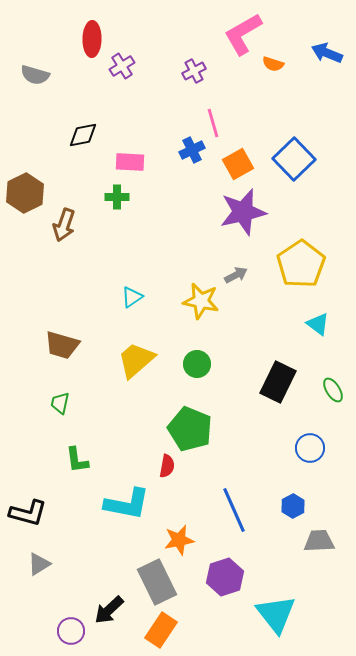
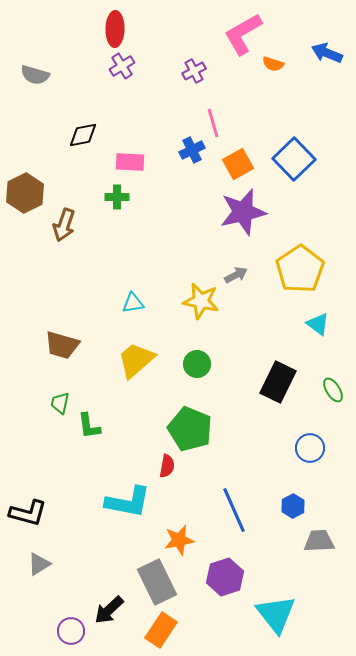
red ellipse at (92, 39): moved 23 px right, 10 px up
yellow pentagon at (301, 264): moved 1 px left, 5 px down
cyan triangle at (132, 297): moved 1 px right, 6 px down; rotated 25 degrees clockwise
green L-shape at (77, 460): moved 12 px right, 34 px up
cyan L-shape at (127, 504): moved 1 px right, 2 px up
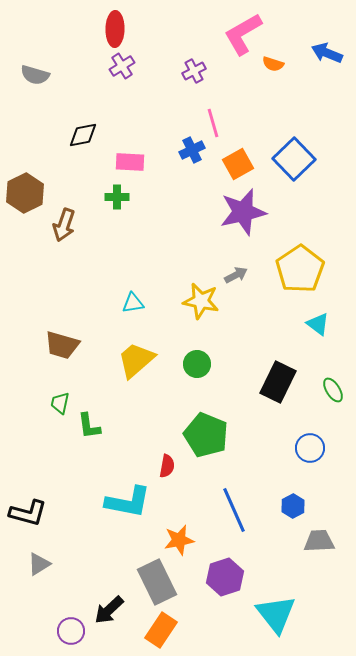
green pentagon at (190, 429): moved 16 px right, 6 px down
